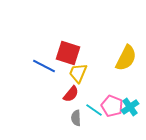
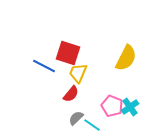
cyan line: moved 2 px left, 15 px down
gray semicircle: rotated 49 degrees clockwise
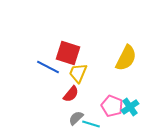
blue line: moved 4 px right, 1 px down
cyan line: moved 1 px left, 1 px up; rotated 18 degrees counterclockwise
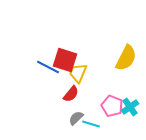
red square: moved 3 px left, 7 px down
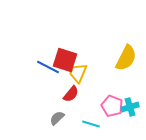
cyan cross: rotated 18 degrees clockwise
gray semicircle: moved 19 px left
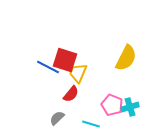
pink pentagon: moved 1 px up
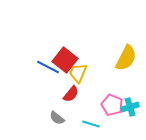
red square: rotated 20 degrees clockwise
gray semicircle: rotated 98 degrees counterclockwise
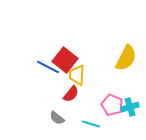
yellow trapezoid: moved 1 px left, 2 px down; rotated 20 degrees counterclockwise
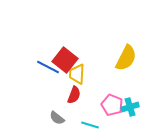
yellow trapezoid: moved 1 px up
red semicircle: moved 3 px right, 1 px down; rotated 18 degrees counterclockwise
cyan line: moved 1 px left, 1 px down
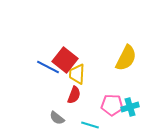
pink pentagon: rotated 20 degrees counterclockwise
